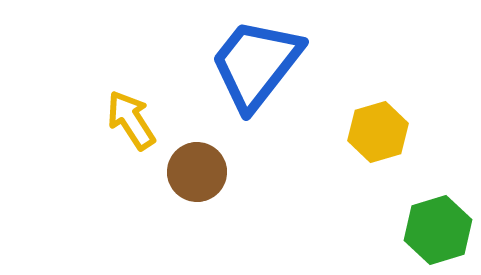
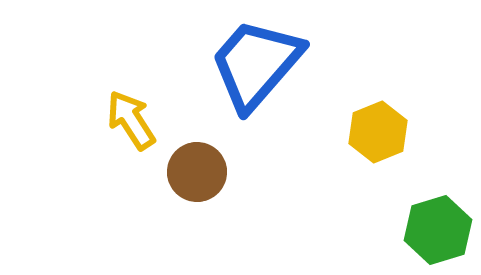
blue trapezoid: rotated 3 degrees clockwise
yellow hexagon: rotated 6 degrees counterclockwise
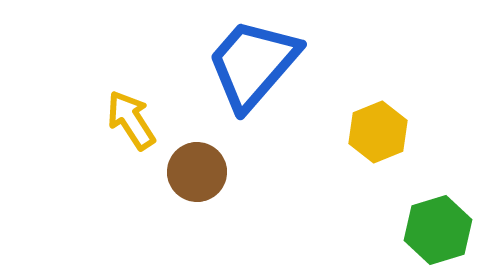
blue trapezoid: moved 3 px left
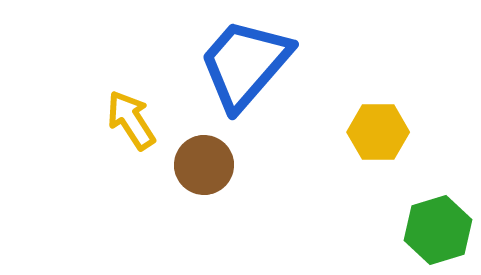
blue trapezoid: moved 8 px left
yellow hexagon: rotated 22 degrees clockwise
brown circle: moved 7 px right, 7 px up
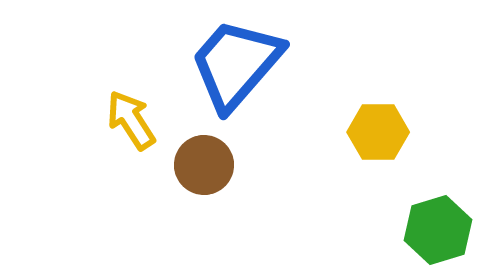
blue trapezoid: moved 9 px left
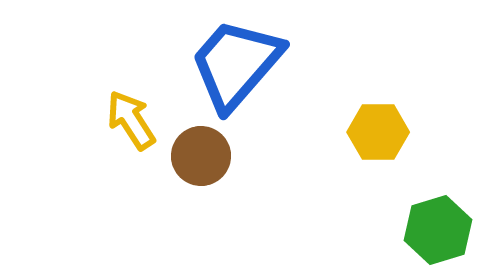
brown circle: moved 3 px left, 9 px up
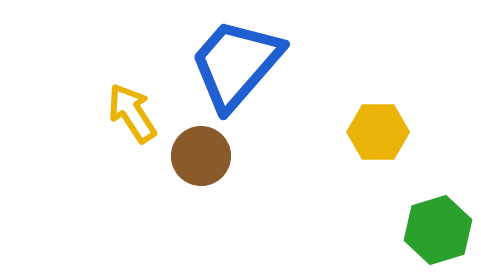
yellow arrow: moved 1 px right, 7 px up
